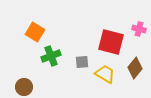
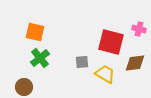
orange square: rotated 18 degrees counterclockwise
green cross: moved 11 px left, 2 px down; rotated 18 degrees counterclockwise
brown diamond: moved 5 px up; rotated 45 degrees clockwise
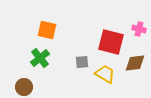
orange square: moved 12 px right, 2 px up
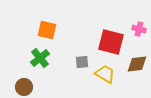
brown diamond: moved 2 px right, 1 px down
